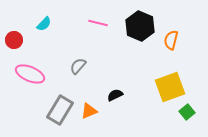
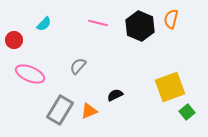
orange semicircle: moved 21 px up
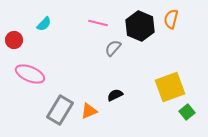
gray semicircle: moved 35 px right, 18 px up
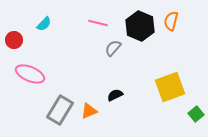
orange semicircle: moved 2 px down
green square: moved 9 px right, 2 px down
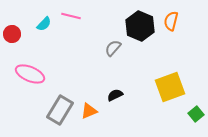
pink line: moved 27 px left, 7 px up
red circle: moved 2 px left, 6 px up
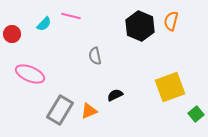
gray semicircle: moved 18 px left, 8 px down; rotated 54 degrees counterclockwise
